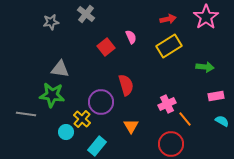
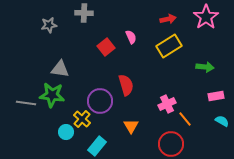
gray cross: moved 2 px left, 1 px up; rotated 36 degrees counterclockwise
gray star: moved 2 px left, 3 px down
purple circle: moved 1 px left, 1 px up
gray line: moved 11 px up
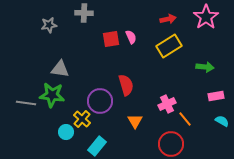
red square: moved 5 px right, 8 px up; rotated 30 degrees clockwise
orange triangle: moved 4 px right, 5 px up
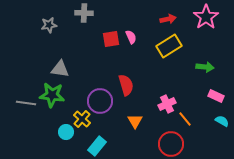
pink rectangle: rotated 35 degrees clockwise
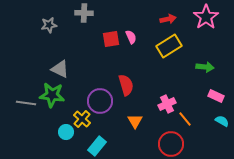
gray triangle: rotated 18 degrees clockwise
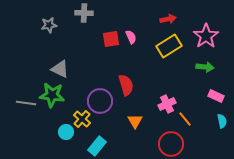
pink star: moved 19 px down
cyan semicircle: rotated 48 degrees clockwise
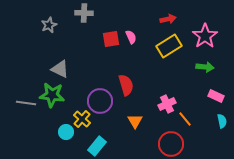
gray star: rotated 14 degrees counterclockwise
pink star: moved 1 px left
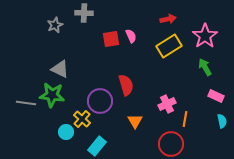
gray star: moved 6 px right
pink semicircle: moved 1 px up
green arrow: rotated 126 degrees counterclockwise
orange line: rotated 49 degrees clockwise
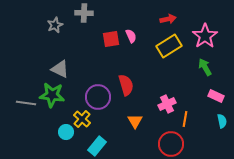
purple circle: moved 2 px left, 4 px up
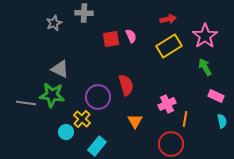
gray star: moved 1 px left, 2 px up
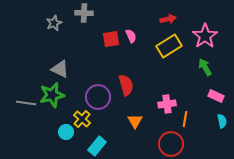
green star: rotated 20 degrees counterclockwise
pink cross: rotated 18 degrees clockwise
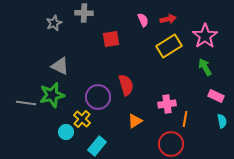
pink semicircle: moved 12 px right, 16 px up
gray triangle: moved 3 px up
orange triangle: rotated 28 degrees clockwise
